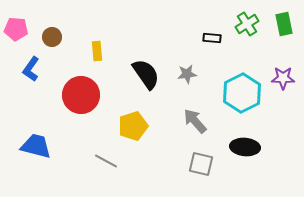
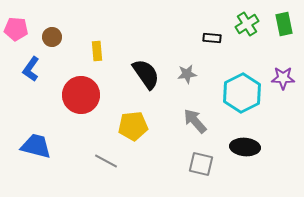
yellow pentagon: rotated 12 degrees clockwise
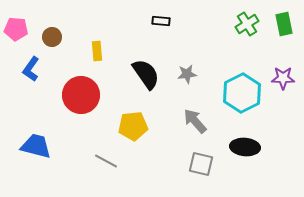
black rectangle: moved 51 px left, 17 px up
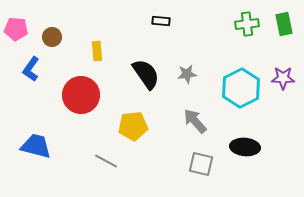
green cross: rotated 25 degrees clockwise
cyan hexagon: moved 1 px left, 5 px up
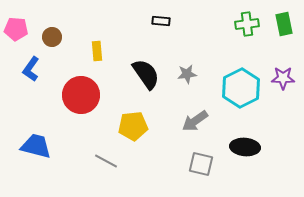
gray arrow: rotated 84 degrees counterclockwise
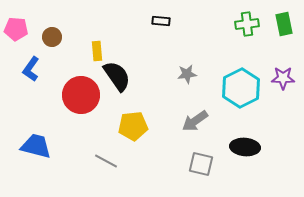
black semicircle: moved 29 px left, 2 px down
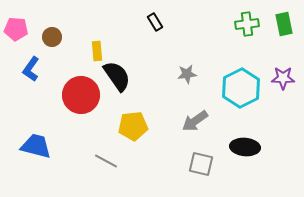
black rectangle: moved 6 px left, 1 px down; rotated 54 degrees clockwise
